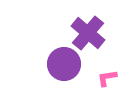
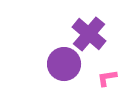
purple cross: moved 1 px right, 1 px down
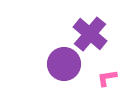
purple cross: moved 1 px right
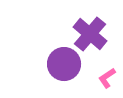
pink L-shape: rotated 25 degrees counterclockwise
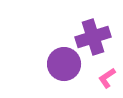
purple cross: moved 3 px right, 3 px down; rotated 32 degrees clockwise
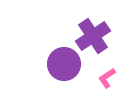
purple cross: moved 1 px up; rotated 16 degrees counterclockwise
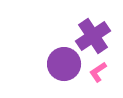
pink L-shape: moved 9 px left, 6 px up
